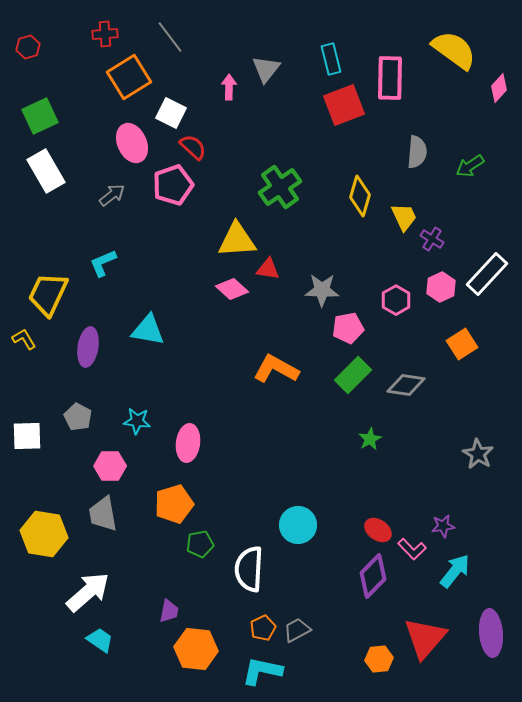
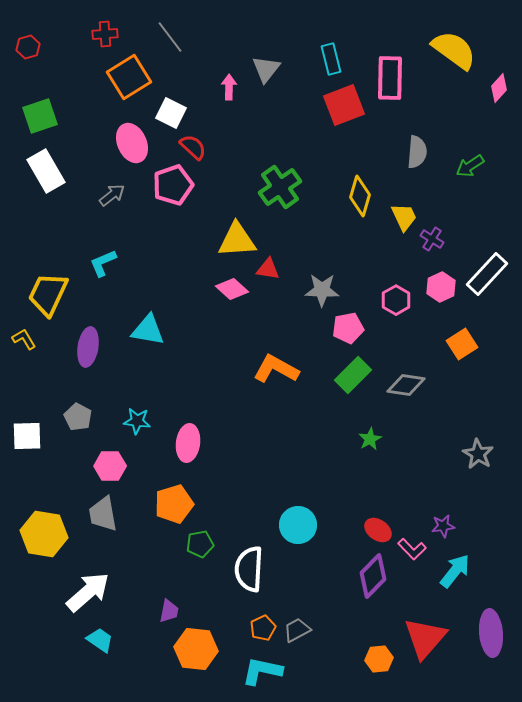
green square at (40, 116): rotated 6 degrees clockwise
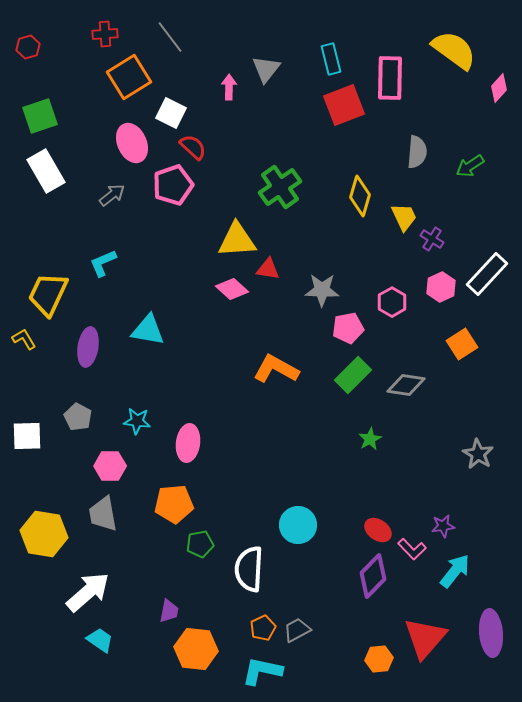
pink hexagon at (396, 300): moved 4 px left, 2 px down
orange pentagon at (174, 504): rotated 12 degrees clockwise
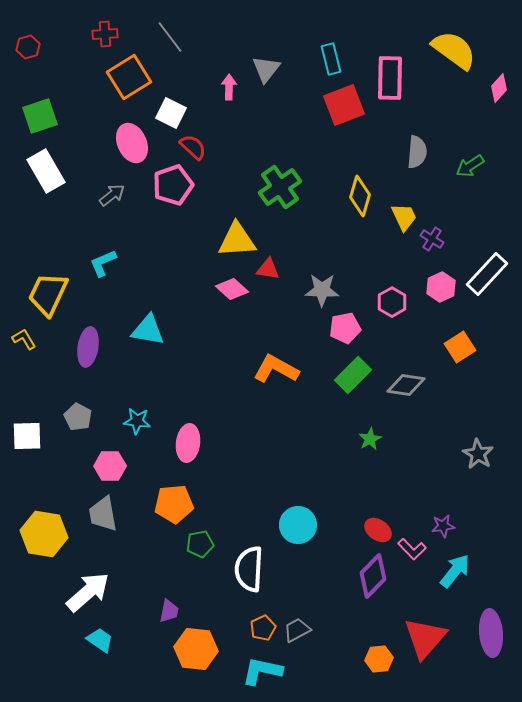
pink pentagon at (348, 328): moved 3 px left
orange square at (462, 344): moved 2 px left, 3 px down
